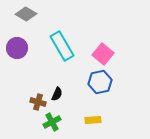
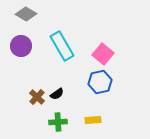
purple circle: moved 4 px right, 2 px up
black semicircle: rotated 32 degrees clockwise
brown cross: moved 1 px left, 5 px up; rotated 28 degrees clockwise
green cross: moved 6 px right; rotated 24 degrees clockwise
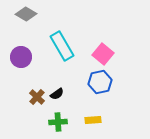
purple circle: moved 11 px down
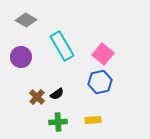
gray diamond: moved 6 px down
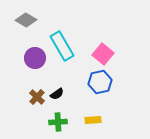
purple circle: moved 14 px right, 1 px down
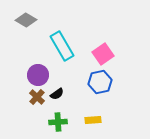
pink square: rotated 15 degrees clockwise
purple circle: moved 3 px right, 17 px down
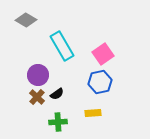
yellow rectangle: moved 7 px up
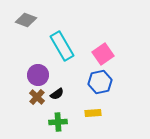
gray diamond: rotated 10 degrees counterclockwise
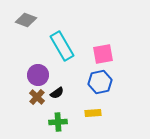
pink square: rotated 25 degrees clockwise
black semicircle: moved 1 px up
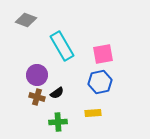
purple circle: moved 1 px left
brown cross: rotated 28 degrees counterclockwise
